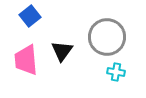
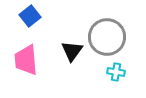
black triangle: moved 10 px right
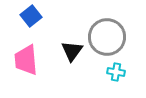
blue square: moved 1 px right
